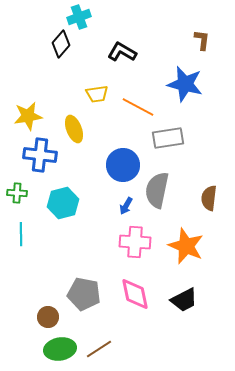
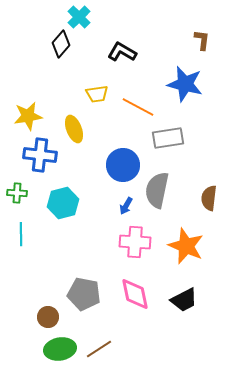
cyan cross: rotated 25 degrees counterclockwise
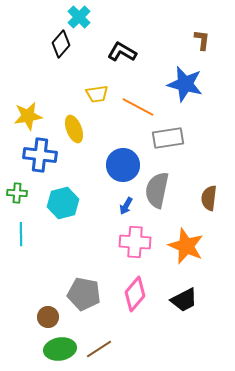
pink diamond: rotated 52 degrees clockwise
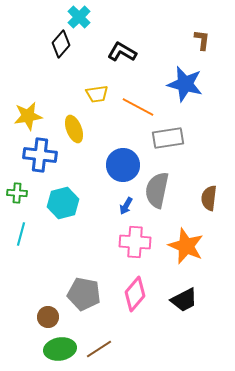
cyan line: rotated 15 degrees clockwise
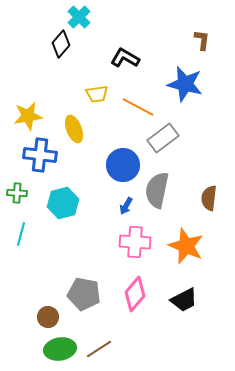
black L-shape: moved 3 px right, 6 px down
gray rectangle: moved 5 px left; rotated 28 degrees counterclockwise
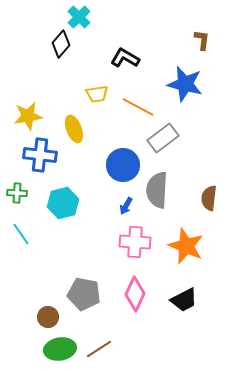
gray semicircle: rotated 9 degrees counterclockwise
cyan line: rotated 50 degrees counterclockwise
pink diamond: rotated 16 degrees counterclockwise
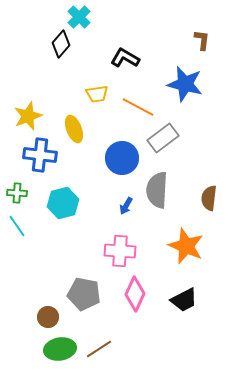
yellow star: rotated 12 degrees counterclockwise
blue circle: moved 1 px left, 7 px up
cyan line: moved 4 px left, 8 px up
pink cross: moved 15 px left, 9 px down
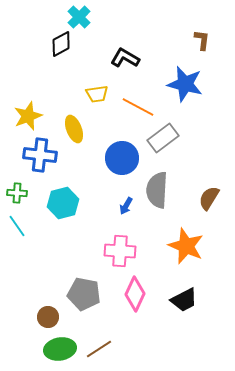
black diamond: rotated 20 degrees clockwise
brown semicircle: rotated 25 degrees clockwise
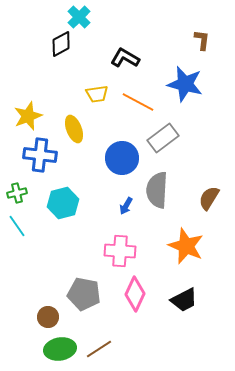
orange line: moved 5 px up
green cross: rotated 18 degrees counterclockwise
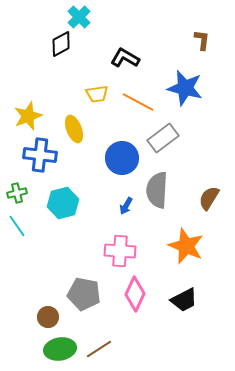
blue star: moved 4 px down
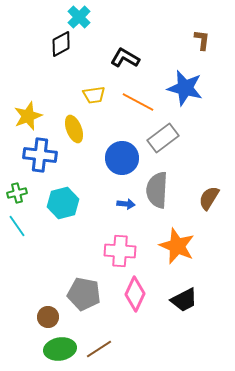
yellow trapezoid: moved 3 px left, 1 px down
blue arrow: moved 2 px up; rotated 114 degrees counterclockwise
orange star: moved 9 px left
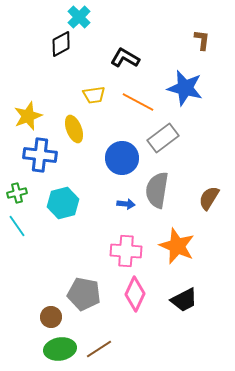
gray semicircle: rotated 6 degrees clockwise
pink cross: moved 6 px right
brown circle: moved 3 px right
